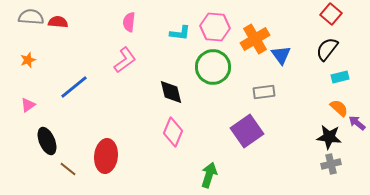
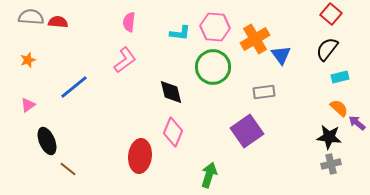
red ellipse: moved 34 px right
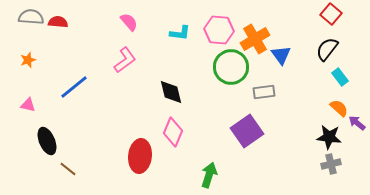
pink semicircle: rotated 132 degrees clockwise
pink hexagon: moved 4 px right, 3 px down
green circle: moved 18 px right
cyan rectangle: rotated 66 degrees clockwise
pink triangle: rotated 49 degrees clockwise
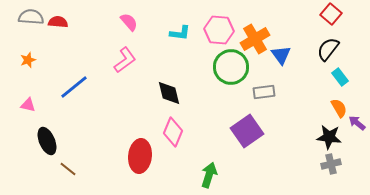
black semicircle: moved 1 px right
black diamond: moved 2 px left, 1 px down
orange semicircle: rotated 18 degrees clockwise
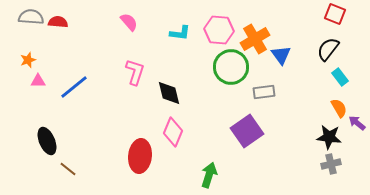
red square: moved 4 px right; rotated 20 degrees counterclockwise
pink L-shape: moved 10 px right, 12 px down; rotated 36 degrees counterclockwise
pink triangle: moved 10 px right, 24 px up; rotated 14 degrees counterclockwise
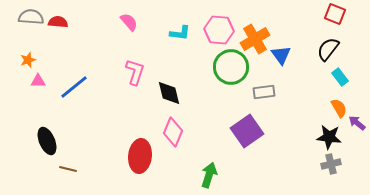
brown line: rotated 24 degrees counterclockwise
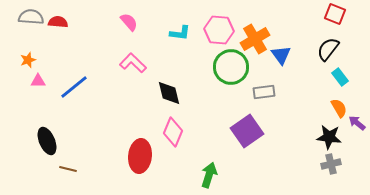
pink L-shape: moved 2 px left, 9 px up; rotated 64 degrees counterclockwise
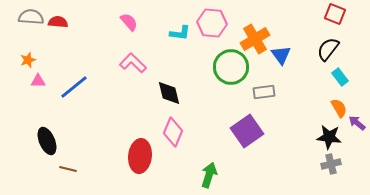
pink hexagon: moved 7 px left, 7 px up
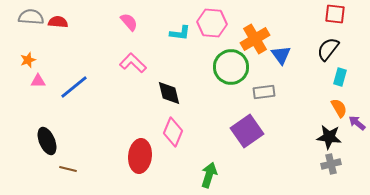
red square: rotated 15 degrees counterclockwise
cyan rectangle: rotated 54 degrees clockwise
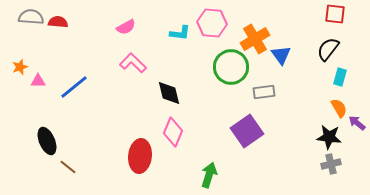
pink semicircle: moved 3 px left, 5 px down; rotated 102 degrees clockwise
orange star: moved 8 px left, 7 px down
brown line: moved 2 px up; rotated 24 degrees clockwise
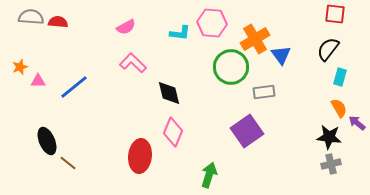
brown line: moved 4 px up
